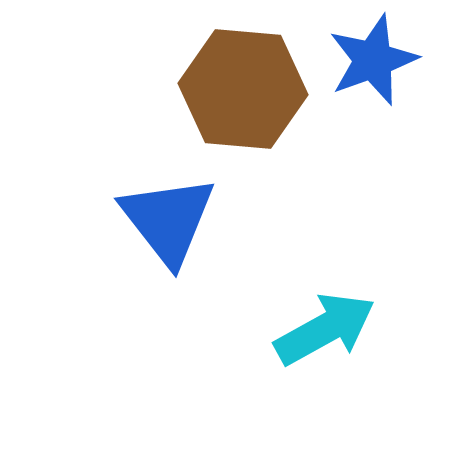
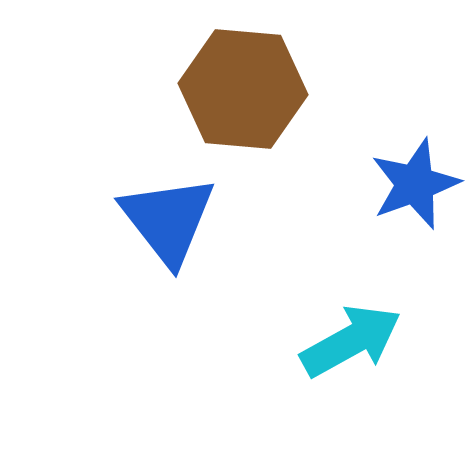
blue star: moved 42 px right, 124 px down
cyan arrow: moved 26 px right, 12 px down
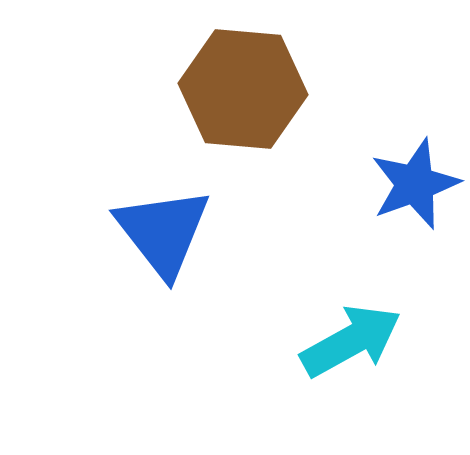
blue triangle: moved 5 px left, 12 px down
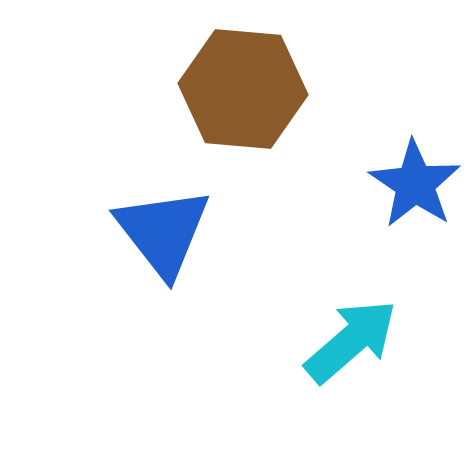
blue star: rotated 18 degrees counterclockwise
cyan arrow: rotated 12 degrees counterclockwise
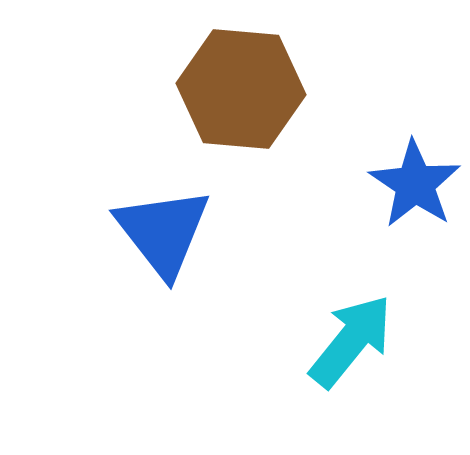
brown hexagon: moved 2 px left
cyan arrow: rotated 10 degrees counterclockwise
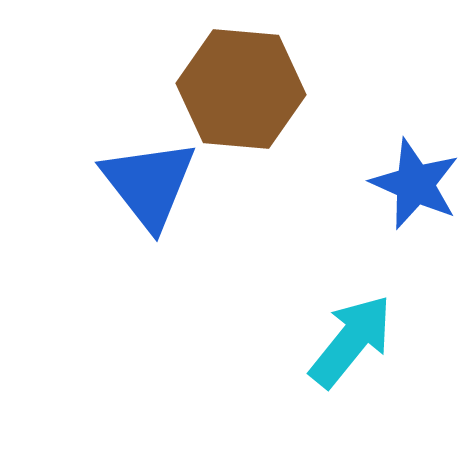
blue star: rotated 10 degrees counterclockwise
blue triangle: moved 14 px left, 48 px up
